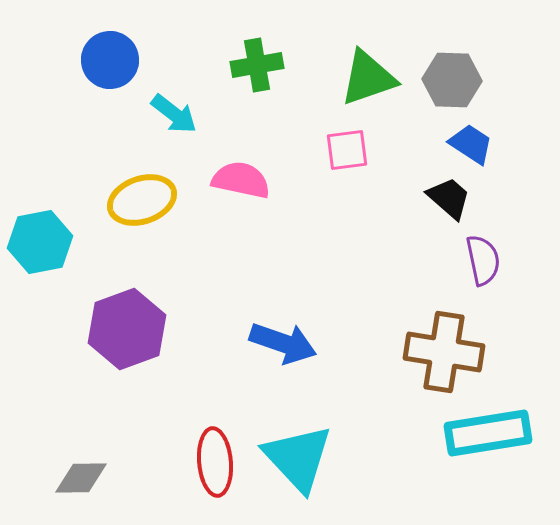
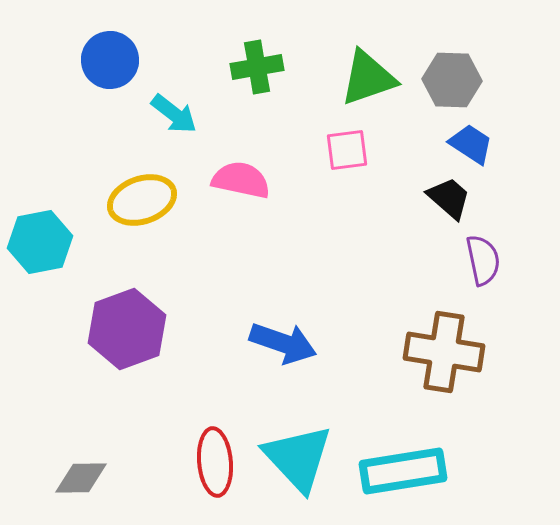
green cross: moved 2 px down
cyan rectangle: moved 85 px left, 38 px down
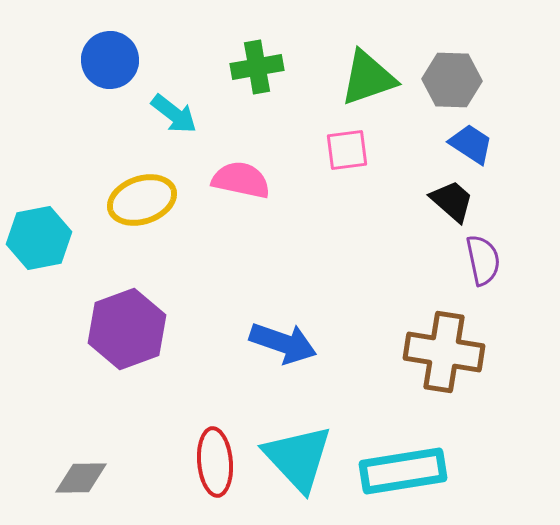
black trapezoid: moved 3 px right, 3 px down
cyan hexagon: moved 1 px left, 4 px up
